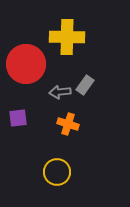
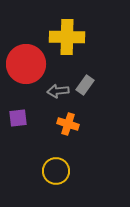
gray arrow: moved 2 px left, 1 px up
yellow circle: moved 1 px left, 1 px up
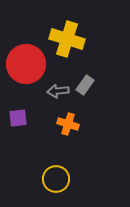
yellow cross: moved 2 px down; rotated 16 degrees clockwise
yellow circle: moved 8 px down
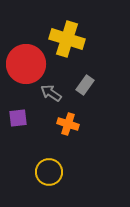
gray arrow: moved 7 px left, 2 px down; rotated 40 degrees clockwise
yellow circle: moved 7 px left, 7 px up
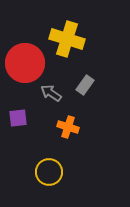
red circle: moved 1 px left, 1 px up
orange cross: moved 3 px down
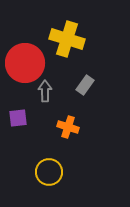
gray arrow: moved 6 px left, 2 px up; rotated 55 degrees clockwise
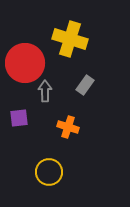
yellow cross: moved 3 px right
purple square: moved 1 px right
